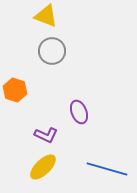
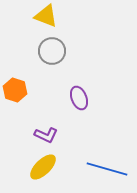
purple ellipse: moved 14 px up
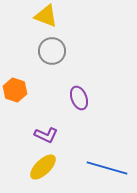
blue line: moved 1 px up
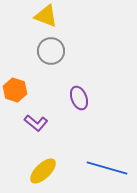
gray circle: moved 1 px left
purple L-shape: moved 10 px left, 12 px up; rotated 15 degrees clockwise
yellow ellipse: moved 4 px down
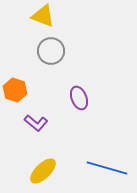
yellow triangle: moved 3 px left
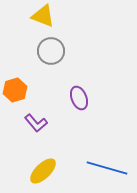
orange hexagon: rotated 25 degrees clockwise
purple L-shape: rotated 10 degrees clockwise
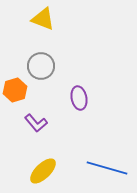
yellow triangle: moved 3 px down
gray circle: moved 10 px left, 15 px down
purple ellipse: rotated 10 degrees clockwise
